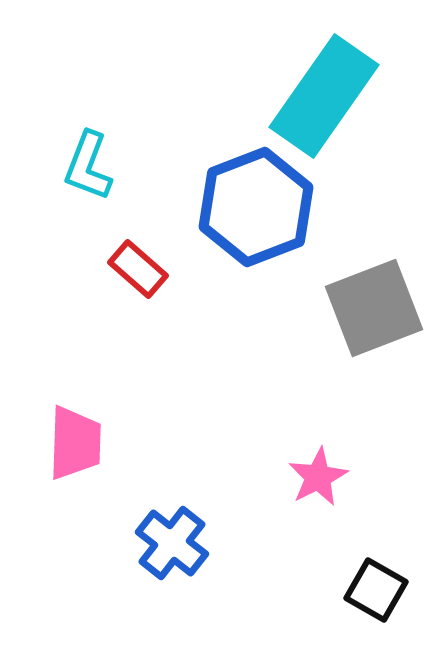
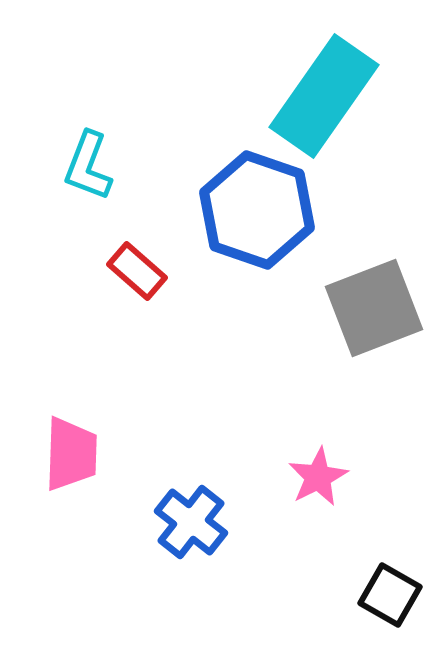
blue hexagon: moved 1 px right, 3 px down; rotated 20 degrees counterclockwise
red rectangle: moved 1 px left, 2 px down
pink trapezoid: moved 4 px left, 11 px down
blue cross: moved 19 px right, 21 px up
black square: moved 14 px right, 5 px down
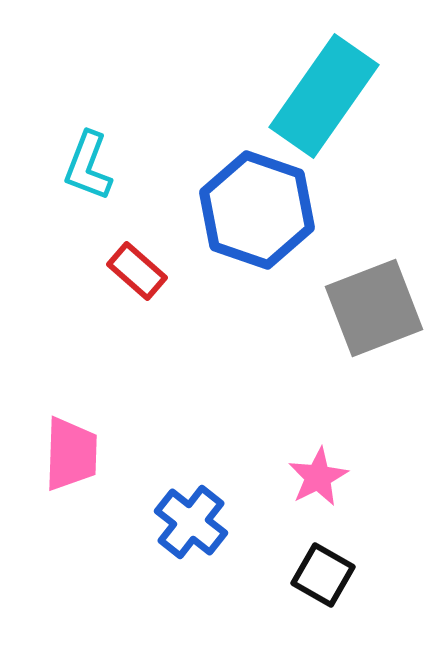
black square: moved 67 px left, 20 px up
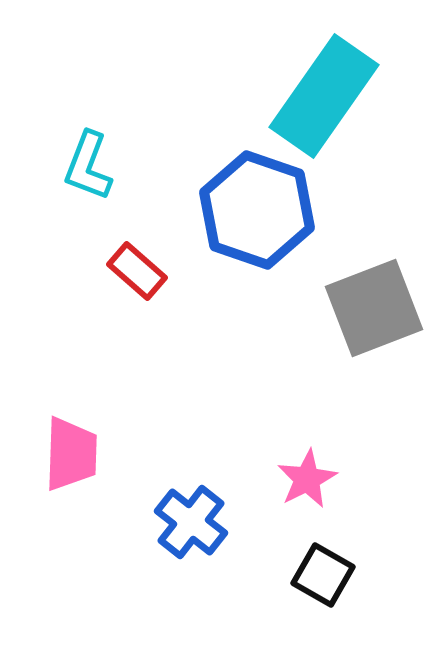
pink star: moved 11 px left, 2 px down
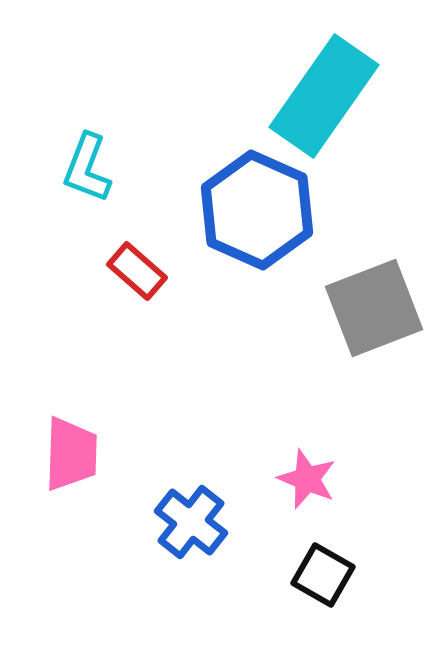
cyan L-shape: moved 1 px left, 2 px down
blue hexagon: rotated 5 degrees clockwise
pink star: rotated 22 degrees counterclockwise
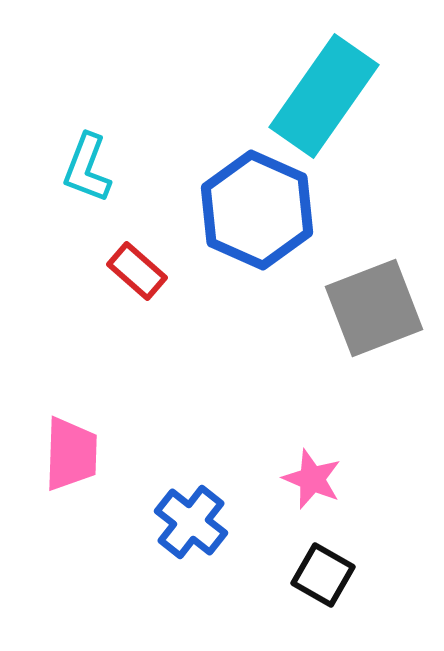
pink star: moved 5 px right
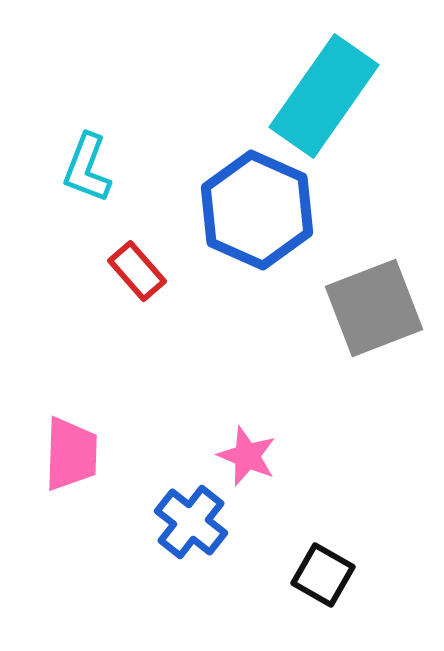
red rectangle: rotated 8 degrees clockwise
pink star: moved 65 px left, 23 px up
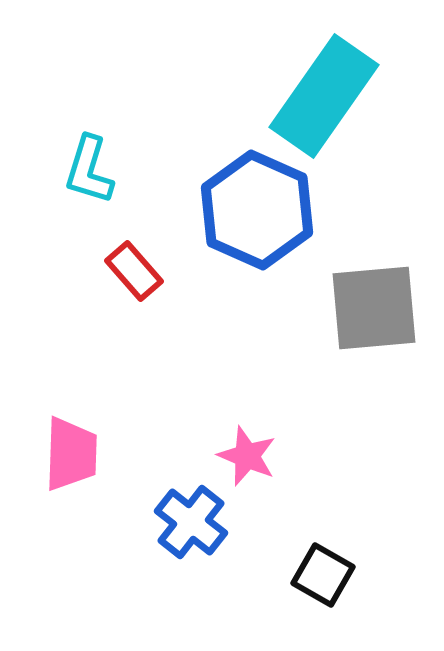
cyan L-shape: moved 2 px right, 2 px down; rotated 4 degrees counterclockwise
red rectangle: moved 3 px left
gray square: rotated 16 degrees clockwise
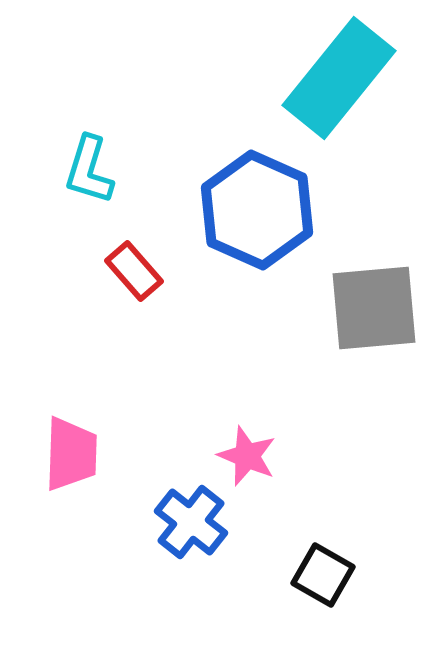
cyan rectangle: moved 15 px right, 18 px up; rotated 4 degrees clockwise
